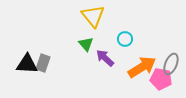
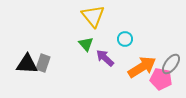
gray ellipse: rotated 15 degrees clockwise
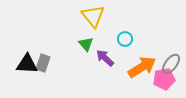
pink pentagon: moved 3 px right; rotated 20 degrees counterclockwise
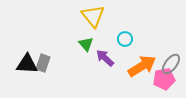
orange arrow: moved 1 px up
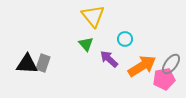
purple arrow: moved 4 px right, 1 px down
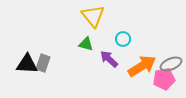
cyan circle: moved 2 px left
green triangle: rotated 35 degrees counterclockwise
gray ellipse: rotated 30 degrees clockwise
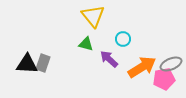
orange arrow: moved 1 px down
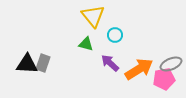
cyan circle: moved 8 px left, 4 px up
purple arrow: moved 1 px right, 4 px down
orange arrow: moved 3 px left, 2 px down
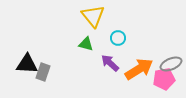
cyan circle: moved 3 px right, 3 px down
gray rectangle: moved 9 px down
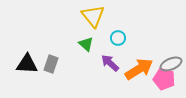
green triangle: rotated 28 degrees clockwise
gray rectangle: moved 8 px right, 8 px up
pink pentagon: rotated 25 degrees clockwise
